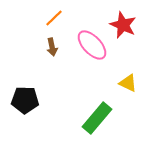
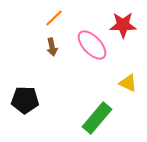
red star: rotated 24 degrees counterclockwise
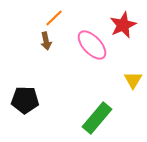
red star: rotated 24 degrees counterclockwise
brown arrow: moved 6 px left, 6 px up
yellow triangle: moved 5 px right, 3 px up; rotated 36 degrees clockwise
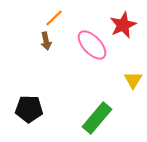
black pentagon: moved 4 px right, 9 px down
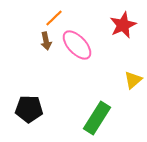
pink ellipse: moved 15 px left
yellow triangle: rotated 18 degrees clockwise
green rectangle: rotated 8 degrees counterclockwise
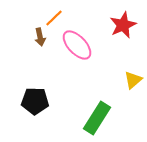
brown arrow: moved 6 px left, 4 px up
black pentagon: moved 6 px right, 8 px up
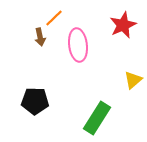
pink ellipse: moved 1 px right; rotated 36 degrees clockwise
